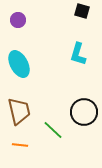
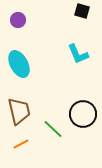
cyan L-shape: rotated 40 degrees counterclockwise
black circle: moved 1 px left, 2 px down
green line: moved 1 px up
orange line: moved 1 px right, 1 px up; rotated 35 degrees counterclockwise
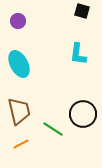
purple circle: moved 1 px down
cyan L-shape: rotated 30 degrees clockwise
green line: rotated 10 degrees counterclockwise
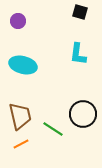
black square: moved 2 px left, 1 px down
cyan ellipse: moved 4 px right, 1 px down; rotated 48 degrees counterclockwise
brown trapezoid: moved 1 px right, 5 px down
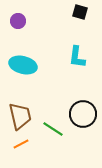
cyan L-shape: moved 1 px left, 3 px down
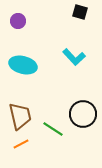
cyan L-shape: moved 3 px left; rotated 50 degrees counterclockwise
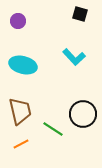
black square: moved 2 px down
brown trapezoid: moved 5 px up
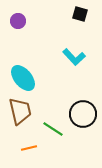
cyan ellipse: moved 13 px down; rotated 36 degrees clockwise
orange line: moved 8 px right, 4 px down; rotated 14 degrees clockwise
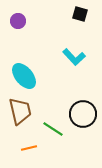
cyan ellipse: moved 1 px right, 2 px up
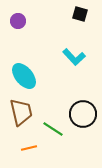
brown trapezoid: moved 1 px right, 1 px down
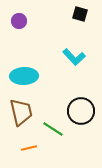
purple circle: moved 1 px right
cyan ellipse: rotated 52 degrees counterclockwise
black circle: moved 2 px left, 3 px up
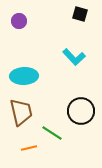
green line: moved 1 px left, 4 px down
